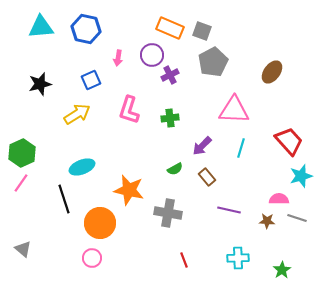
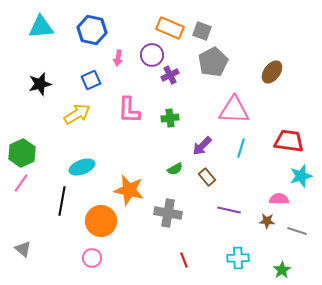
blue hexagon: moved 6 px right, 1 px down
pink L-shape: rotated 16 degrees counterclockwise
red trapezoid: rotated 40 degrees counterclockwise
black line: moved 2 px left, 2 px down; rotated 28 degrees clockwise
gray line: moved 13 px down
orange circle: moved 1 px right, 2 px up
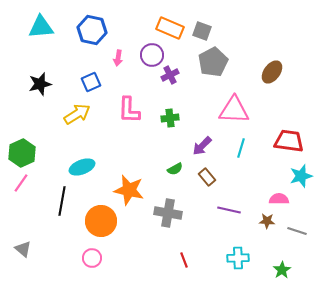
blue square: moved 2 px down
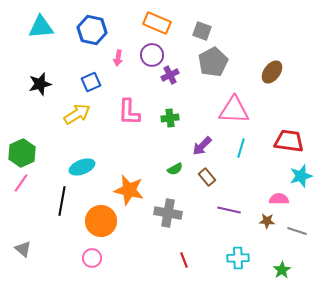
orange rectangle: moved 13 px left, 5 px up
pink L-shape: moved 2 px down
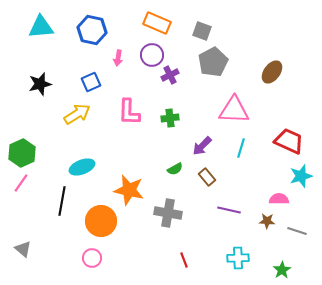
red trapezoid: rotated 16 degrees clockwise
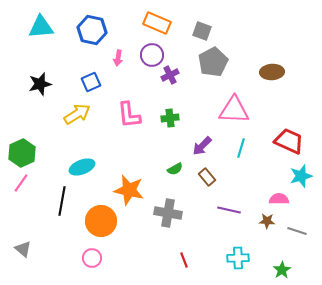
brown ellipse: rotated 50 degrees clockwise
pink L-shape: moved 3 px down; rotated 8 degrees counterclockwise
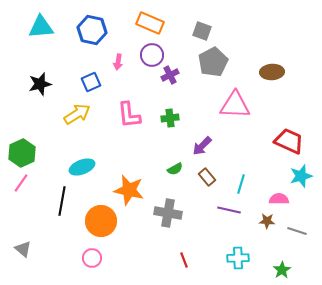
orange rectangle: moved 7 px left
pink arrow: moved 4 px down
pink triangle: moved 1 px right, 5 px up
cyan line: moved 36 px down
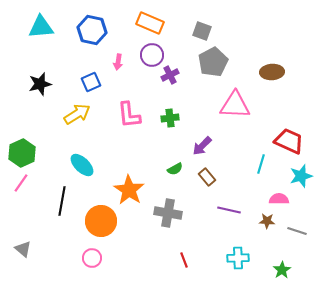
cyan ellipse: moved 2 px up; rotated 65 degrees clockwise
cyan line: moved 20 px right, 20 px up
orange star: rotated 20 degrees clockwise
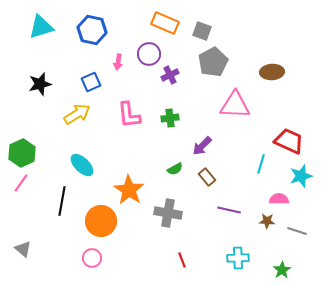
orange rectangle: moved 15 px right
cyan triangle: rotated 12 degrees counterclockwise
purple circle: moved 3 px left, 1 px up
red line: moved 2 px left
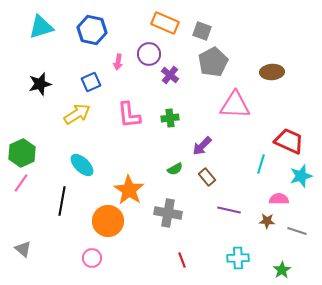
purple cross: rotated 24 degrees counterclockwise
orange circle: moved 7 px right
